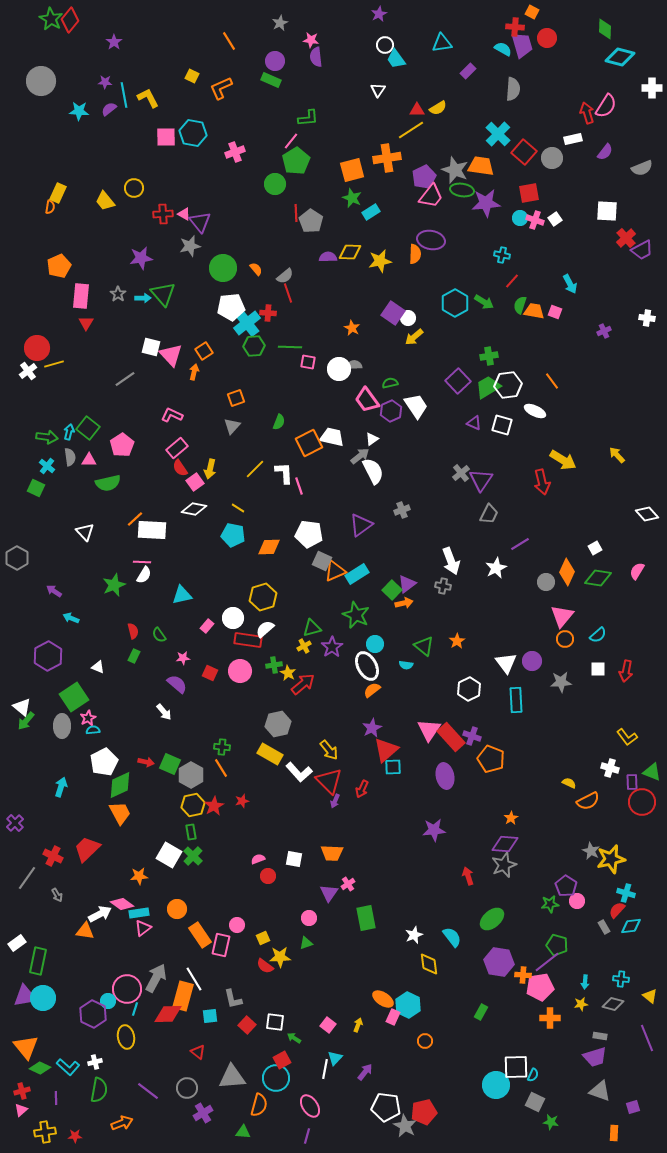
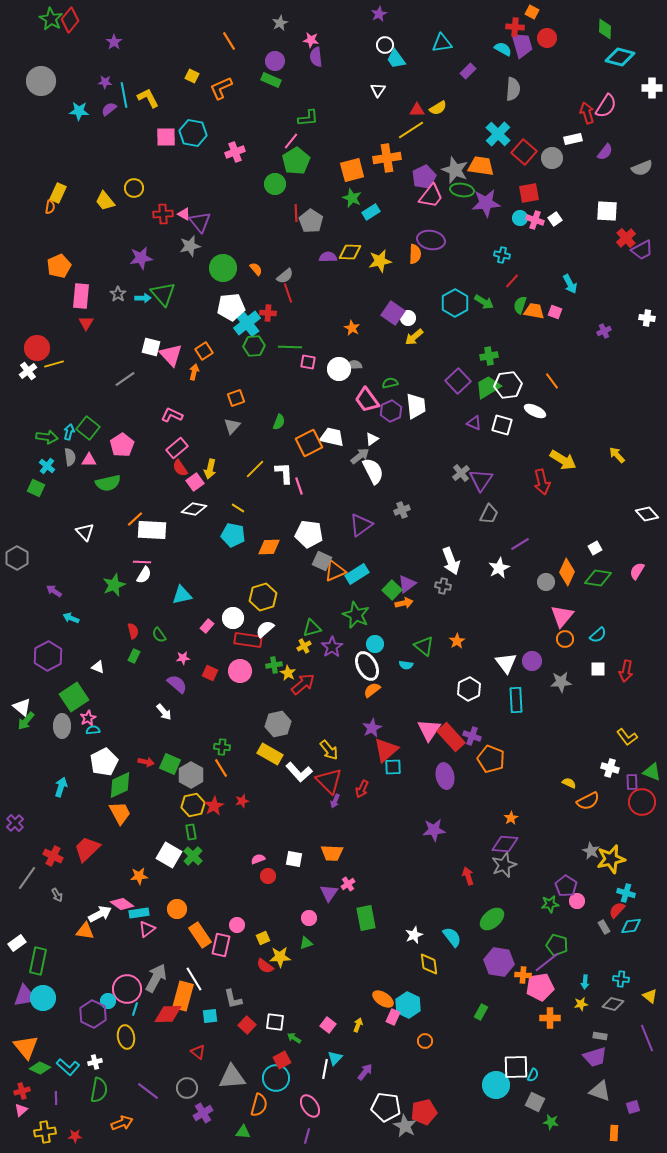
white trapezoid at (416, 406): rotated 28 degrees clockwise
white star at (496, 568): moved 3 px right
pink triangle at (143, 928): moved 4 px right, 1 px down
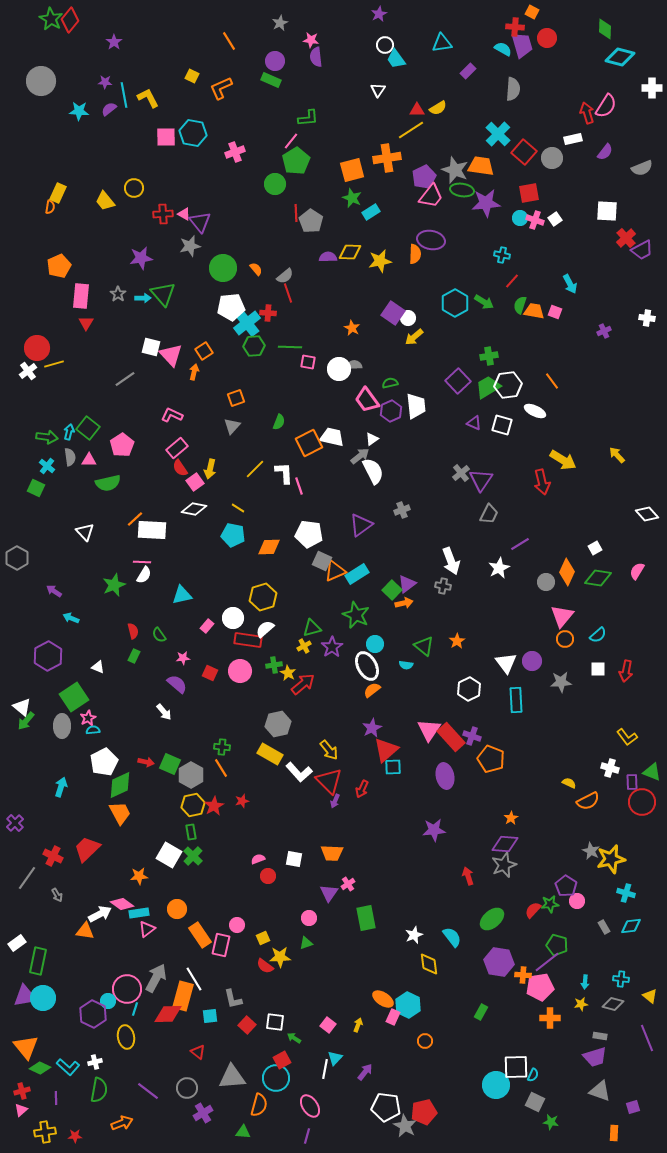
red semicircle at (617, 910): moved 84 px left
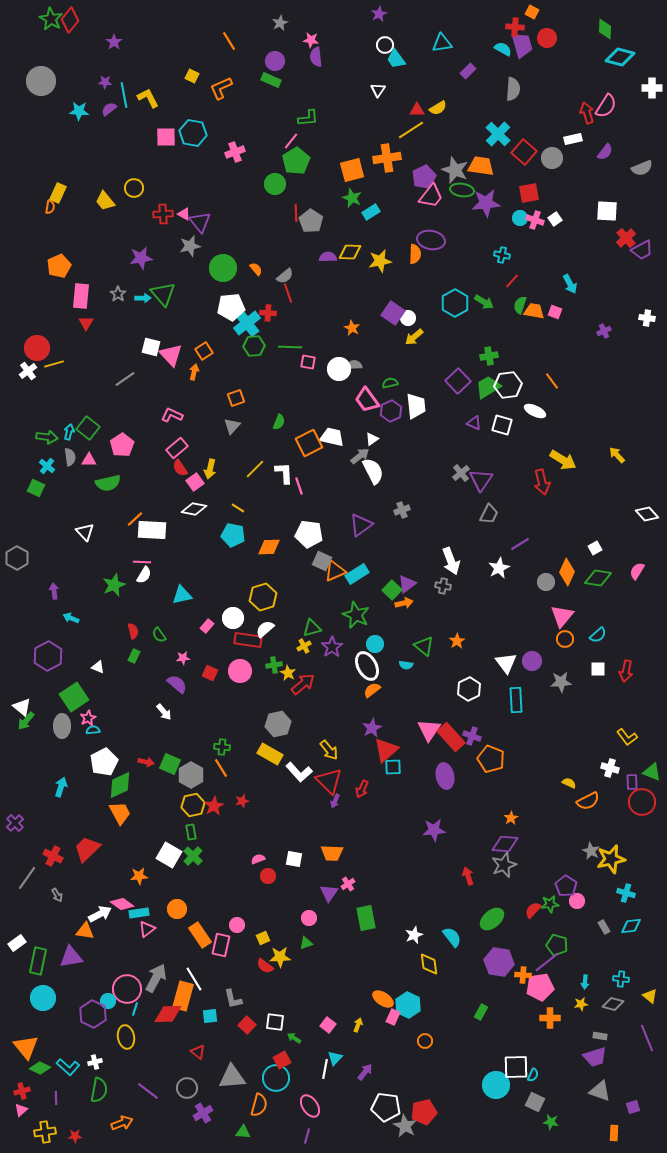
purple arrow at (54, 591): rotated 49 degrees clockwise
purple triangle at (25, 996): moved 46 px right, 39 px up
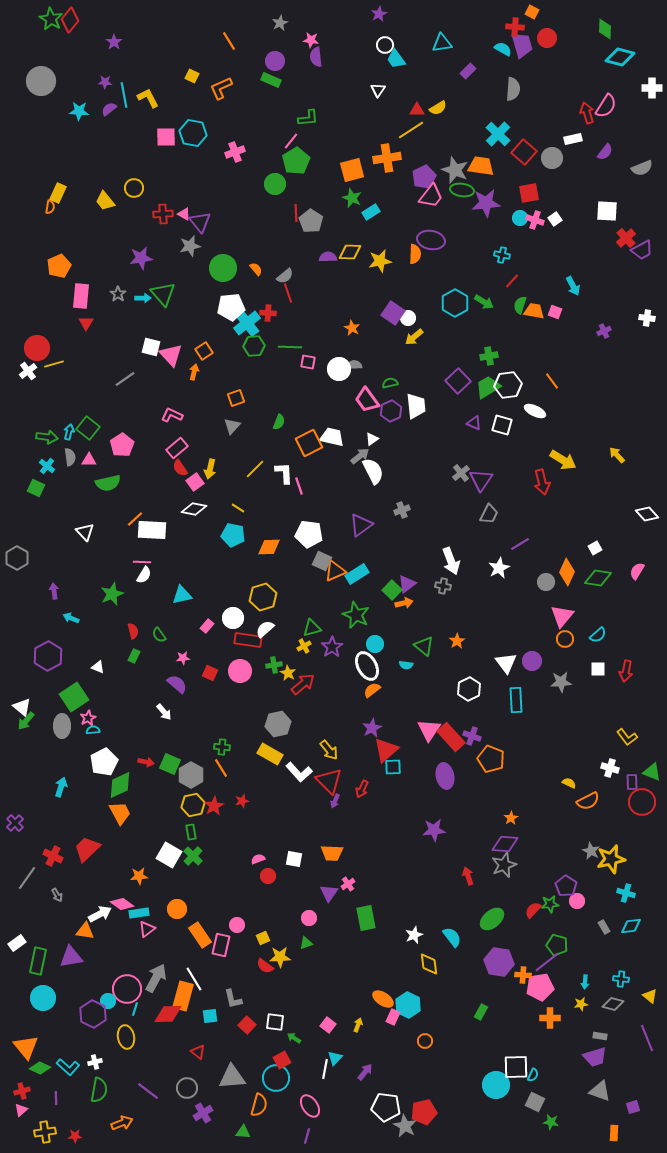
cyan arrow at (570, 284): moved 3 px right, 2 px down
green star at (114, 585): moved 2 px left, 9 px down
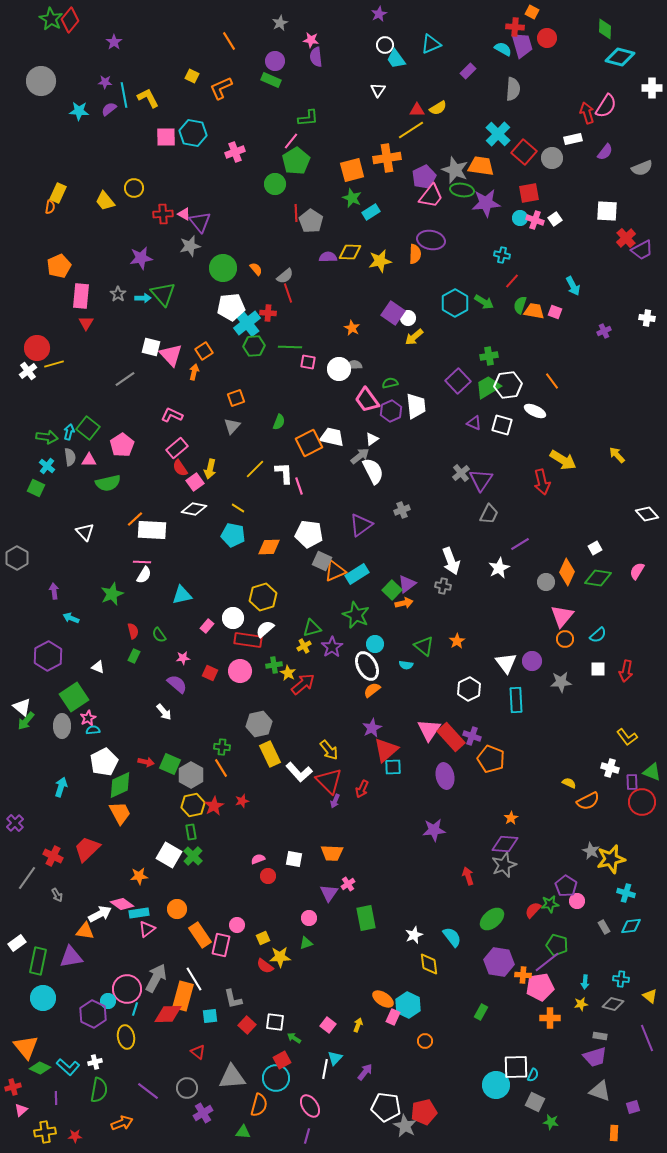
cyan triangle at (442, 43): moved 11 px left, 1 px down; rotated 15 degrees counterclockwise
gray hexagon at (278, 724): moved 19 px left
yellow rectangle at (270, 754): rotated 35 degrees clockwise
red cross at (22, 1091): moved 9 px left, 4 px up
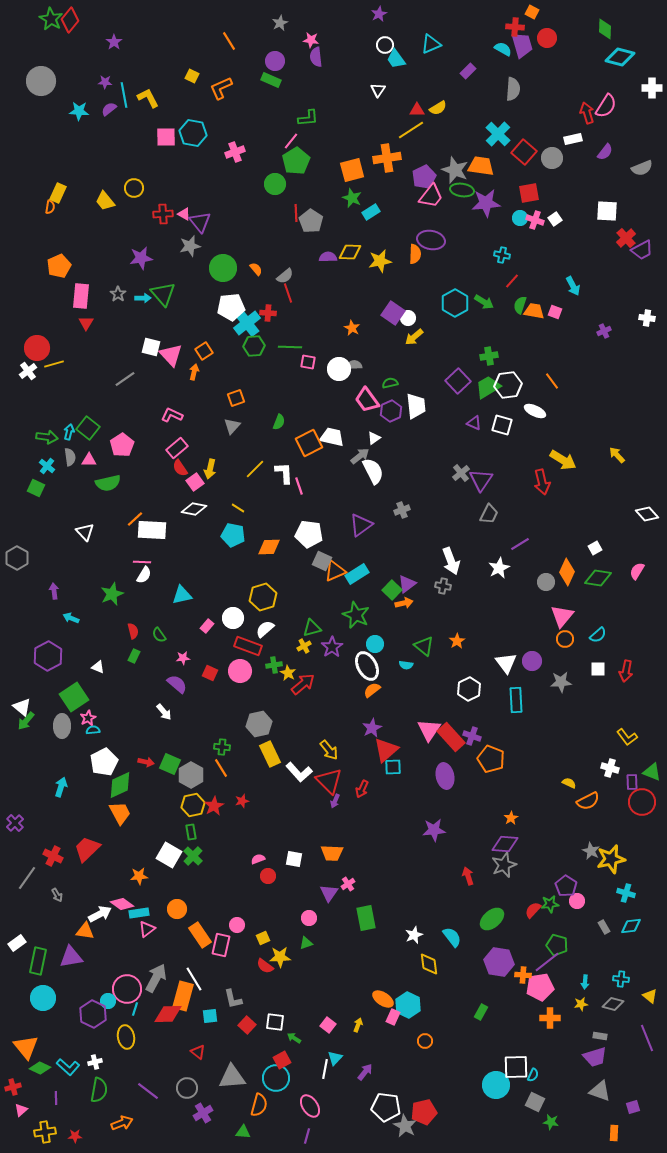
white triangle at (372, 439): moved 2 px right, 1 px up
red rectangle at (248, 640): moved 6 px down; rotated 12 degrees clockwise
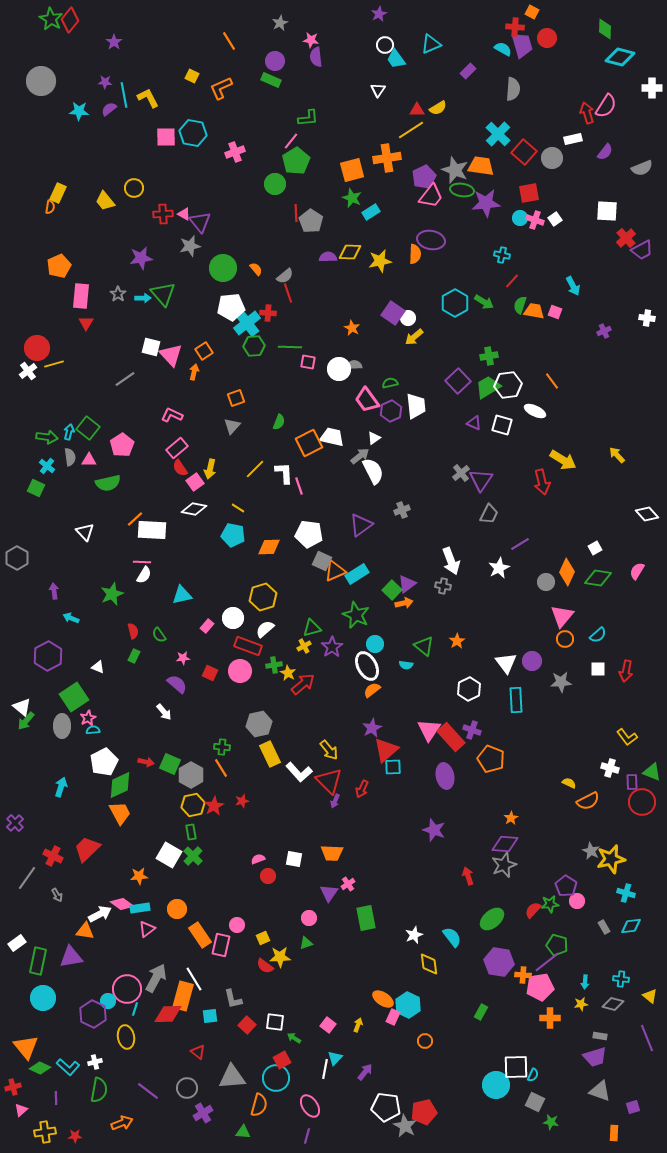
purple cross at (472, 736): moved 6 px up
purple star at (434, 830): rotated 25 degrees clockwise
cyan rectangle at (139, 913): moved 1 px right, 5 px up
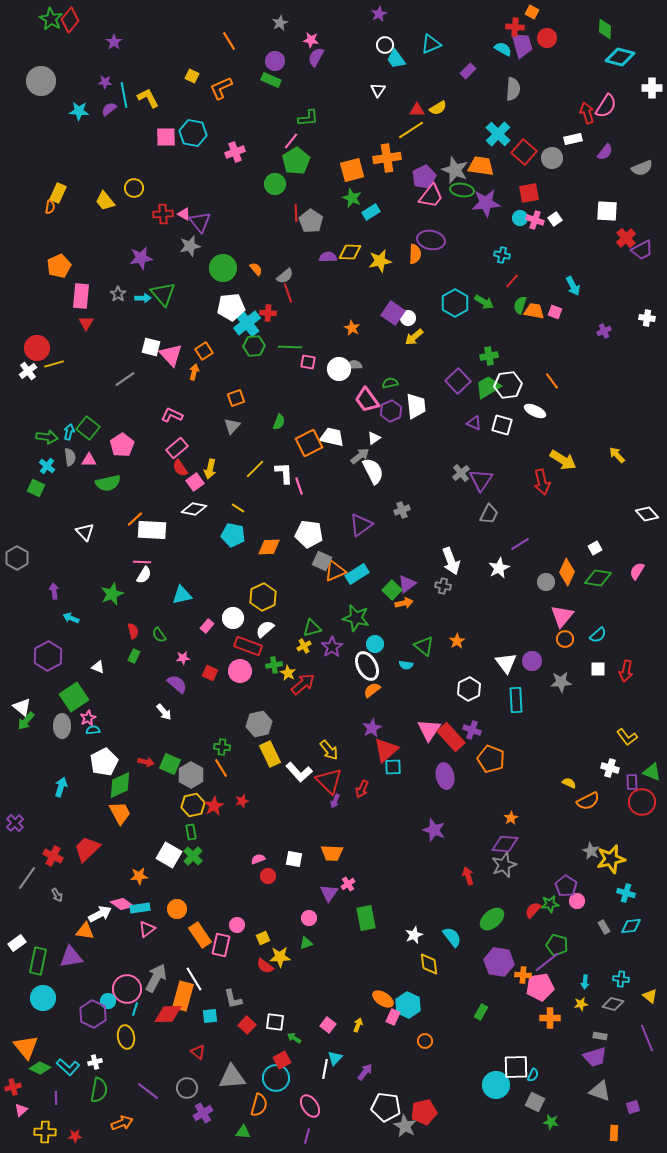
purple semicircle at (316, 57): rotated 36 degrees clockwise
yellow hexagon at (263, 597): rotated 8 degrees counterclockwise
green star at (356, 615): moved 3 px down; rotated 12 degrees counterclockwise
yellow cross at (45, 1132): rotated 10 degrees clockwise
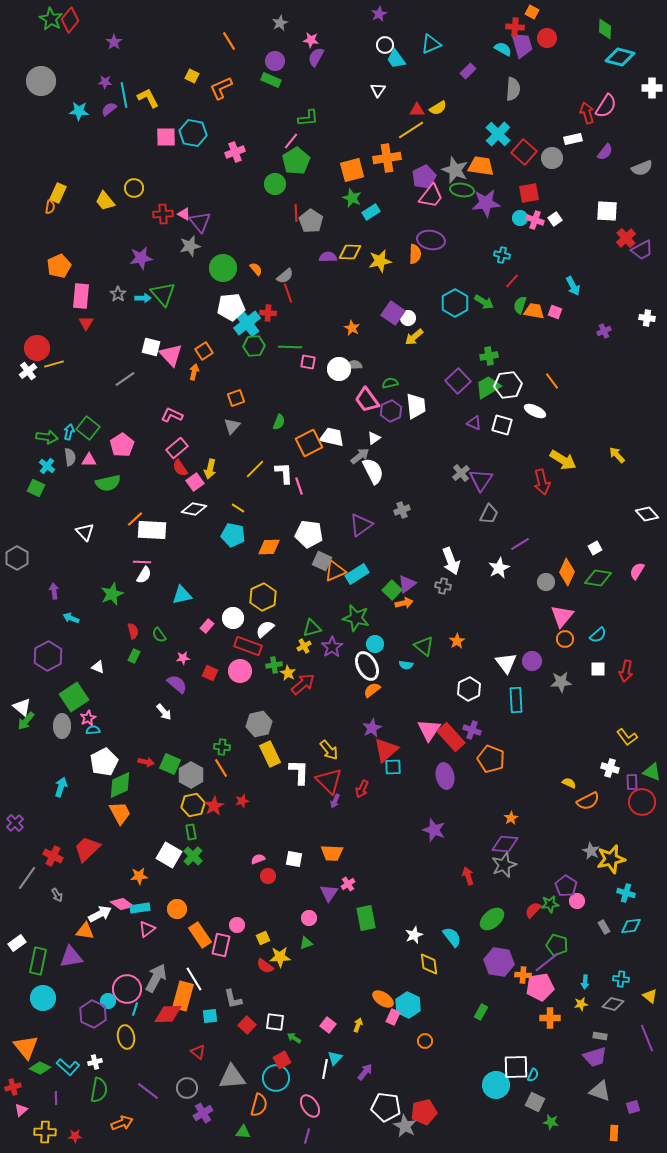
white L-shape at (299, 772): rotated 136 degrees counterclockwise
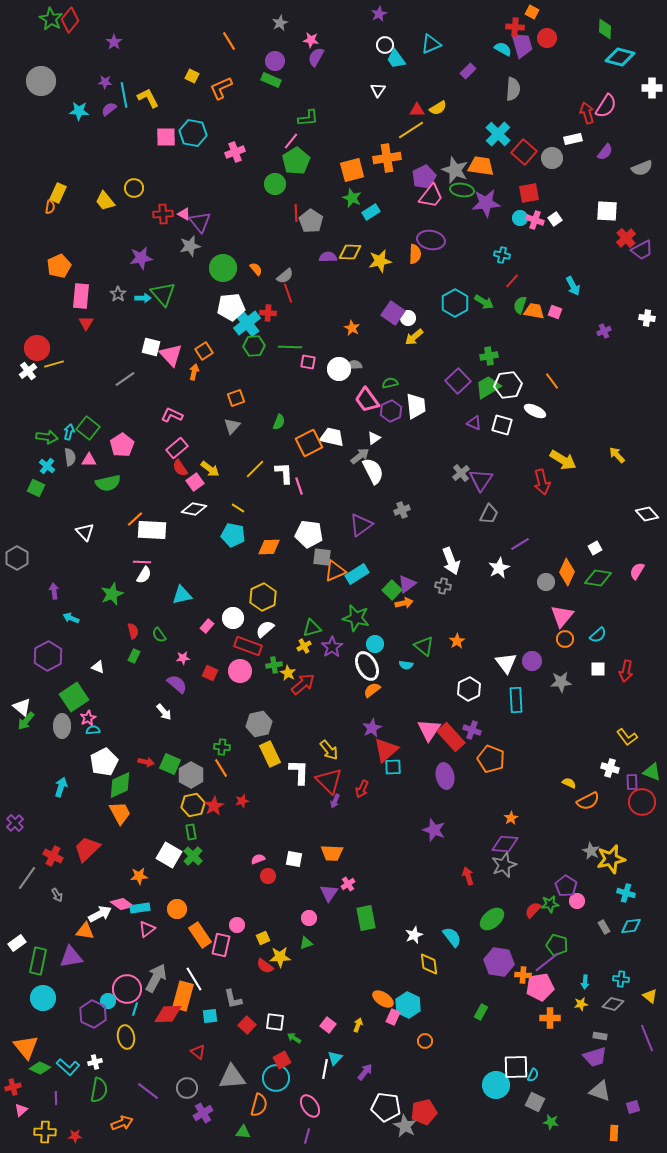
yellow arrow at (210, 469): rotated 66 degrees counterclockwise
gray square at (322, 561): moved 4 px up; rotated 18 degrees counterclockwise
